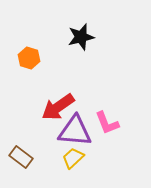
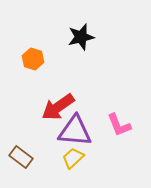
orange hexagon: moved 4 px right, 1 px down
pink L-shape: moved 12 px right, 2 px down
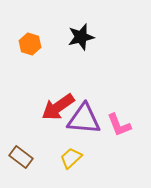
orange hexagon: moved 3 px left, 15 px up
purple triangle: moved 9 px right, 12 px up
yellow trapezoid: moved 2 px left
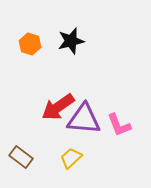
black star: moved 10 px left, 4 px down
